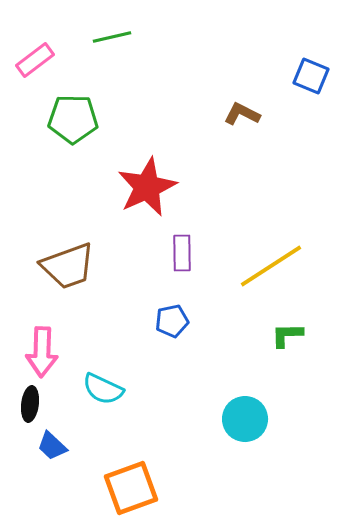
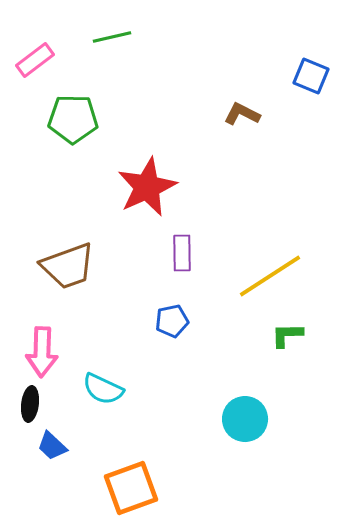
yellow line: moved 1 px left, 10 px down
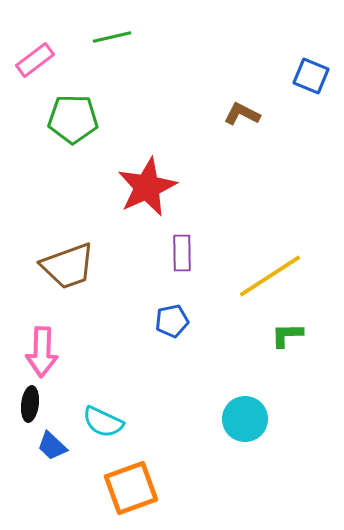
cyan semicircle: moved 33 px down
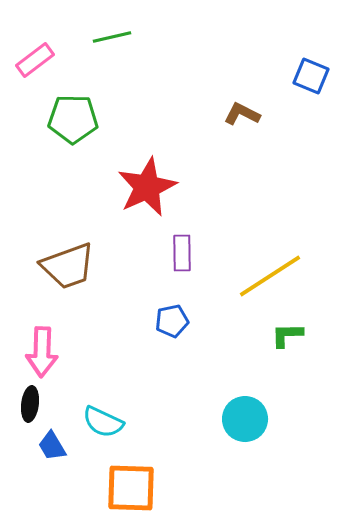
blue trapezoid: rotated 16 degrees clockwise
orange square: rotated 22 degrees clockwise
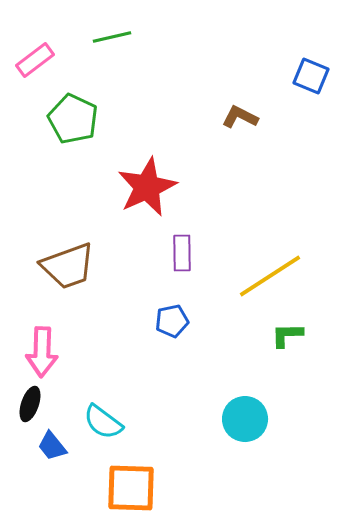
brown L-shape: moved 2 px left, 3 px down
green pentagon: rotated 24 degrees clockwise
black ellipse: rotated 12 degrees clockwise
cyan semicircle: rotated 12 degrees clockwise
blue trapezoid: rotated 8 degrees counterclockwise
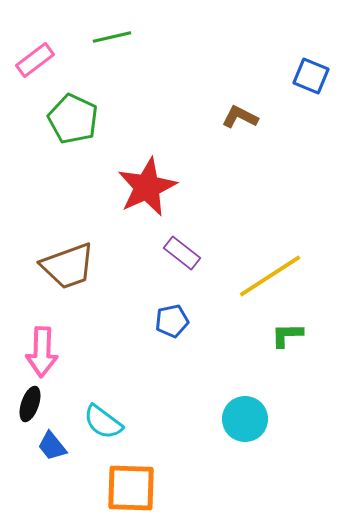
purple rectangle: rotated 51 degrees counterclockwise
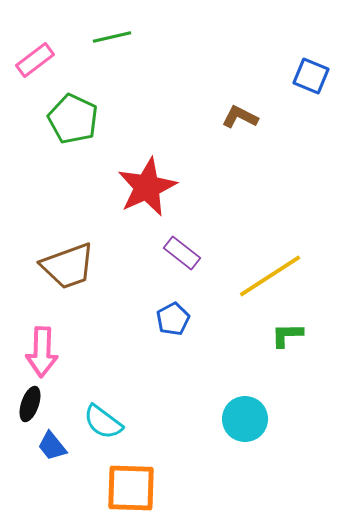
blue pentagon: moved 1 px right, 2 px up; rotated 16 degrees counterclockwise
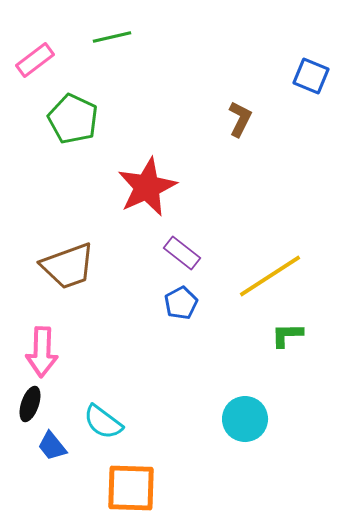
brown L-shape: moved 2 px down; rotated 90 degrees clockwise
blue pentagon: moved 8 px right, 16 px up
